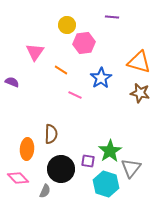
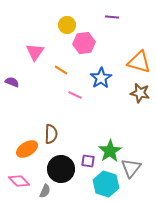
orange ellipse: rotated 55 degrees clockwise
pink diamond: moved 1 px right, 3 px down
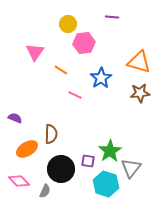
yellow circle: moved 1 px right, 1 px up
purple semicircle: moved 3 px right, 36 px down
brown star: rotated 18 degrees counterclockwise
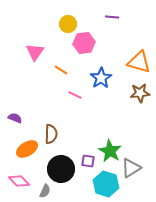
green star: rotated 10 degrees counterclockwise
gray triangle: rotated 20 degrees clockwise
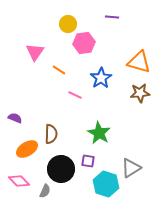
orange line: moved 2 px left
green star: moved 11 px left, 18 px up
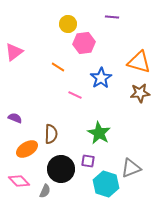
pink triangle: moved 21 px left; rotated 18 degrees clockwise
orange line: moved 1 px left, 3 px up
gray triangle: rotated 10 degrees clockwise
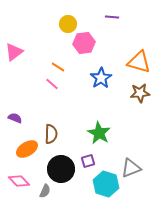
pink line: moved 23 px left, 11 px up; rotated 16 degrees clockwise
purple square: rotated 24 degrees counterclockwise
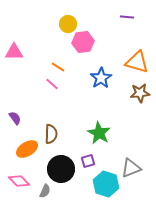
purple line: moved 15 px right
pink hexagon: moved 1 px left, 1 px up
pink triangle: rotated 36 degrees clockwise
orange triangle: moved 2 px left
purple semicircle: rotated 32 degrees clockwise
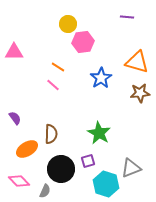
pink line: moved 1 px right, 1 px down
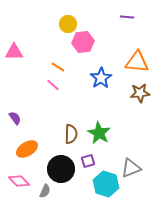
orange triangle: rotated 10 degrees counterclockwise
brown semicircle: moved 20 px right
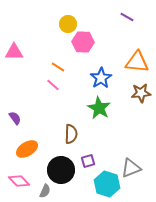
purple line: rotated 24 degrees clockwise
pink hexagon: rotated 10 degrees clockwise
brown star: moved 1 px right
green star: moved 25 px up
black circle: moved 1 px down
cyan hexagon: moved 1 px right
